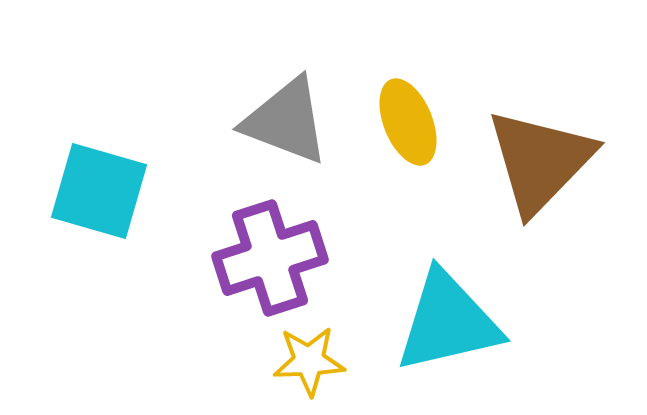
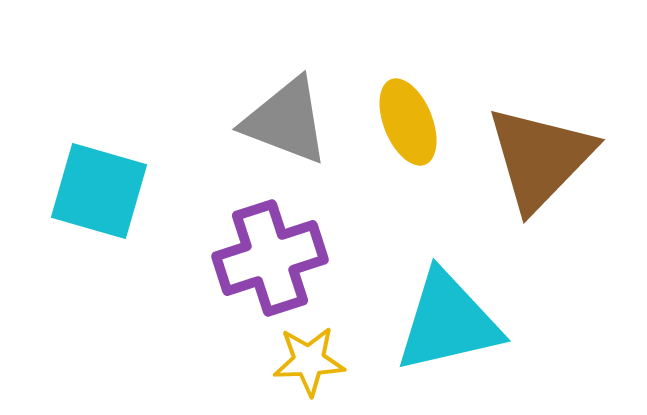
brown triangle: moved 3 px up
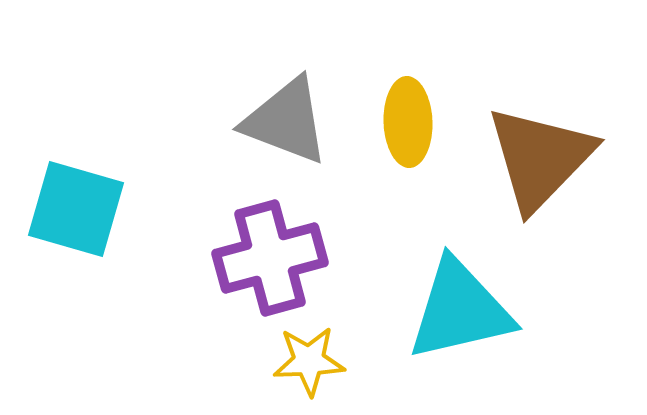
yellow ellipse: rotated 20 degrees clockwise
cyan square: moved 23 px left, 18 px down
purple cross: rotated 3 degrees clockwise
cyan triangle: moved 12 px right, 12 px up
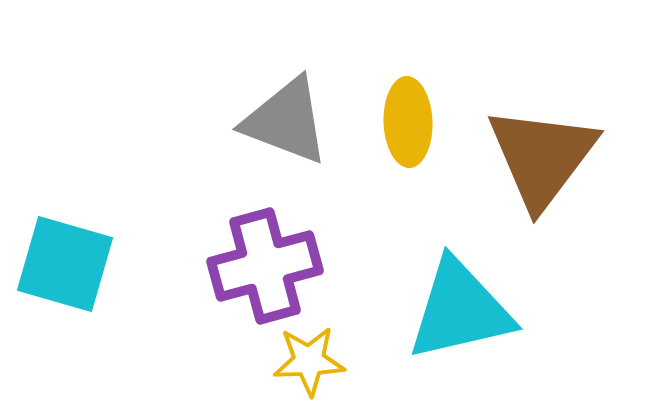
brown triangle: moved 2 px right, 1 px up; rotated 7 degrees counterclockwise
cyan square: moved 11 px left, 55 px down
purple cross: moved 5 px left, 8 px down
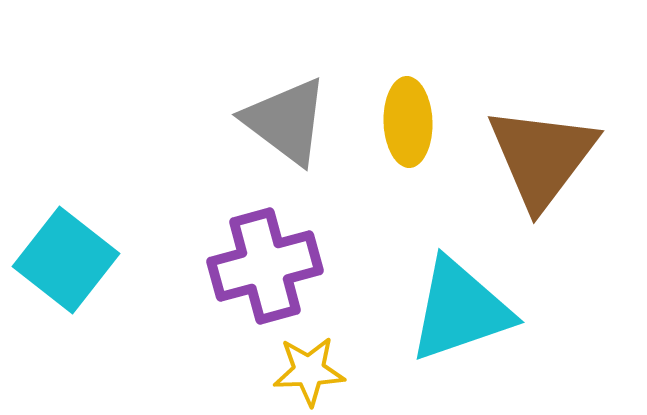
gray triangle: rotated 16 degrees clockwise
cyan square: moved 1 px right, 4 px up; rotated 22 degrees clockwise
cyan triangle: rotated 6 degrees counterclockwise
yellow star: moved 10 px down
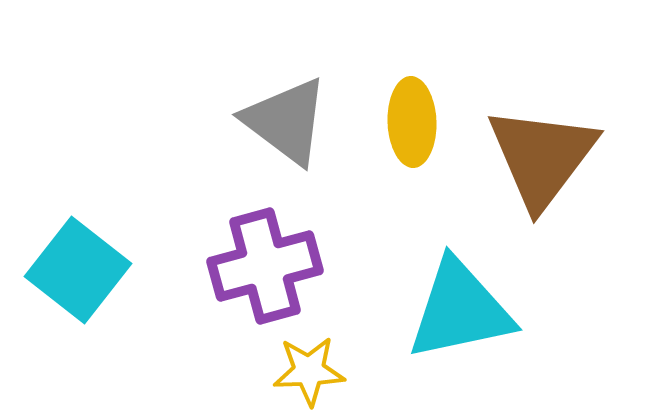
yellow ellipse: moved 4 px right
cyan square: moved 12 px right, 10 px down
cyan triangle: rotated 7 degrees clockwise
